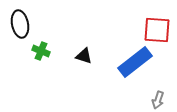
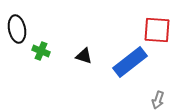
black ellipse: moved 3 px left, 5 px down
blue rectangle: moved 5 px left
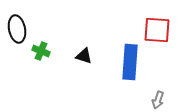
blue rectangle: rotated 48 degrees counterclockwise
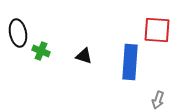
black ellipse: moved 1 px right, 4 px down
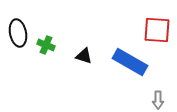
green cross: moved 5 px right, 6 px up
blue rectangle: rotated 64 degrees counterclockwise
gray arrow: rotated 18 degrees counterclockwise
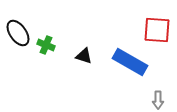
black ellipse: rotated 24 degrees counterclockwise
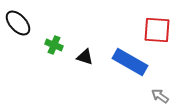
black ellipse: moved 10 px up; rotated 8 degrees counterclockwise
green cross: moved 8 px right
black triangle: moved 1 px right, 1 px down
gray arrow: moved 2 px right, 4 px up; rotated 126 degrees clockwise
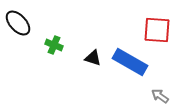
black triangle: moved 8 px right, 1 px down
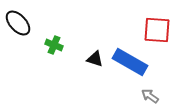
black triangle: moved 2 px right, 1 px down
gray arrow: moved 10 px left
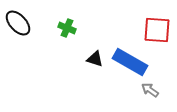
green cross: moved 13 px right, 17 px up
gray arrow: moved 6 px up
